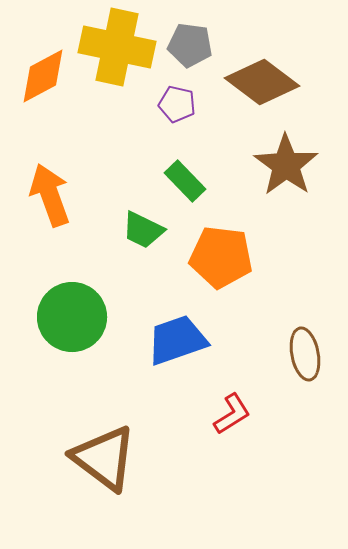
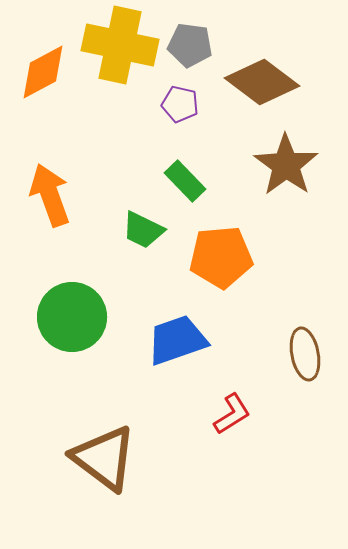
yellow cross: moved 3 px right, 2 px up
orange diamond: moved 4 px up
purple pentagon: moved 3 px right
orange pentagon: rotated 12 degrees counterclockwise
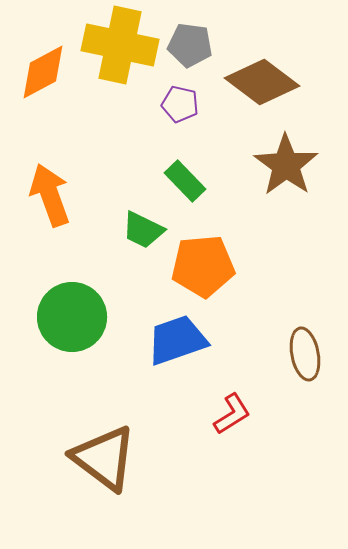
orange pentagon: moved 18 px left, 9 px down
